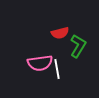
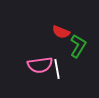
red semicircle: moved 1 px right, 1 px up; rotated 36 degrees clockwise
pink semicircle: moved 2 px down
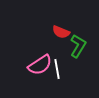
pink semicircle: rotated 25 degrees counterclockwise
